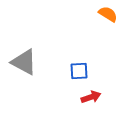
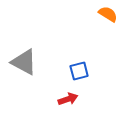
blue square: rotated 12 degrees counterclockwise
red arrow: moved 23 px left, 2 px down
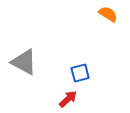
blue square: moved 1 px right, 2 px down
red arrow: rotated 24 degrees counterclockwise
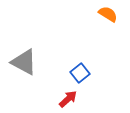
blue square: rotated 24 degrees counterclockwise
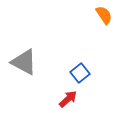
orange semicircle: moved 4 px left, 1 px down; rotated 24 degrees clockwise
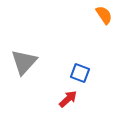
gray triangle: rotated 44 degrees clockwise
blue square: rotated 30 degrees counterclockwise
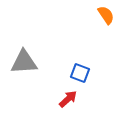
orange semicircle: moved 2 px right
gray triangle: rotated 44 degrees clockwise
